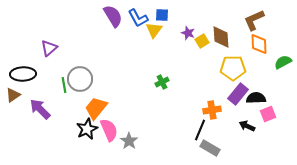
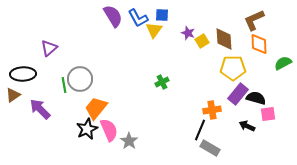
brown diamond: moved 3 px right, 2 px down
green semicircle: moved 1 px down
black semicircle: rotated 18 degrees clockwise
pink square: rotated 14 degrees clockwise
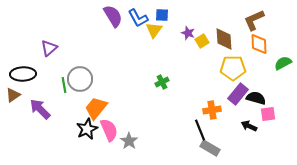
black arrow: moved 2 px right
black line: rotated 45 degrees counterclockwise
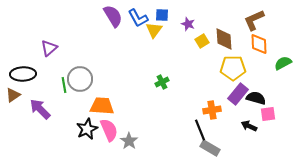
purple star: moved 9 px up
orange trapezoid: moved 6 px right, 2 px up; rotated 55 degrees clockwise
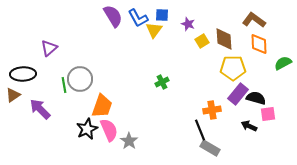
brown L-shape: rotated 60 degrees clockwise
orange trapezoid: rotated 105 degrees clockwise
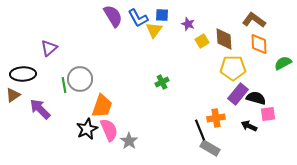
orange cross: moved 4 px right, 8 px down
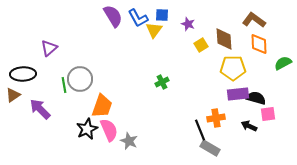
yellow square: moved 1 px left, 4 px down
purple rectangle: rotated 45 degrees clockwise
gray star: rotated 12 degrees counterclockwise
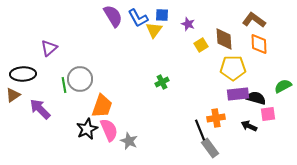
green semicircle: moved 23 px down
gray rectangle: rotated 24 degrees clockwise
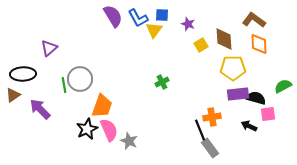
orange cross: moved 4 px left, 1 px up
